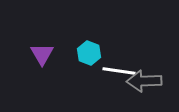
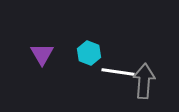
white line: moved 1 px left, 1 px down
gray arrow: rotated 96 degrees clockwise
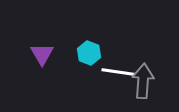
gray arrow: moved 1 px left
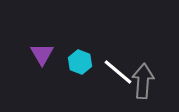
cyan hexagon: moved 9 px left, 9 px down
white line: rotated 32 degrees clockwise
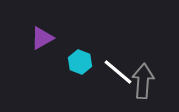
purple triangle: moved 16 px up; rotated 30 degrees clockwise
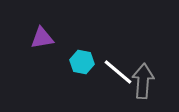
purple triangle: rotated 20 degrees clockwise
cyan hexagon: moved 2 px right; rotated 10 degrees counterclockwise
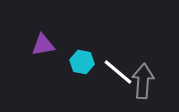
purple triangle: moved 1 px right, 7 px down
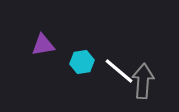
cyan hexagon: rotated 20 degrees counterclockwise
white line: moved 1 px right, 1 px up
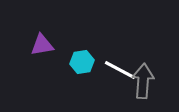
purple triangle: moved 1 px left
white line: moved 1 px right, 1 px up; rotated 12 degrees counterclockwise
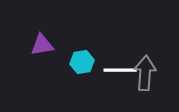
white line: rotated 28 degrees counterclockwise
gray arrow: moved 2 px right, 8 px up
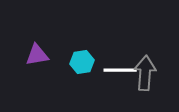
purple triangle: moved 5 px left, 10 px down
